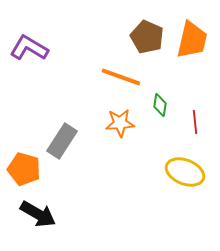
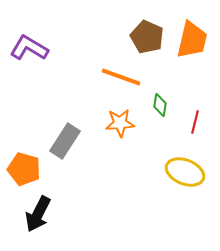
red line: rotated 20 degrees clockwise
gray rectangle: moved 3 px right
black arrow: rotated 87 degrees clockwise
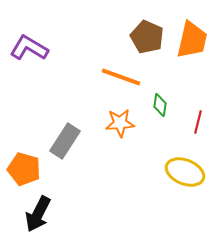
red line: moved 3 px right
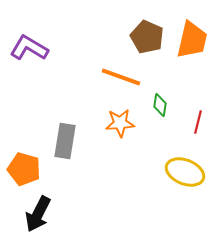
gray rectangle: rotated 24 degrees counterclockwise
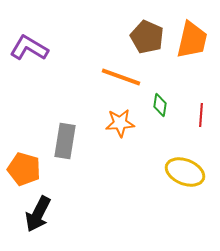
red line: moved 3 px right, 7 px up; rotated 10 degrees counterclockwise
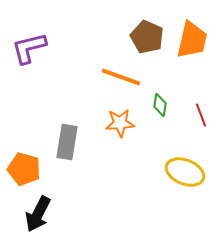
purple L-shape: rotated 45 degrees counterclockwise
red line: rotated 25 degrees counterclockwise
gray rectangle: moved 2 px right, 1 px down
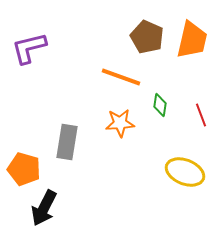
black arrow: moved 6 px right, 6 px up
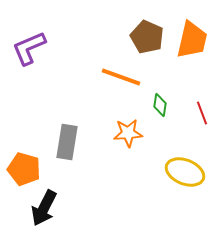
purple L-shape: rotated 9 degrees counterclockwise
red line: moved 1 px right, 2 px up
orange star: moved 8 px right, 10 px down
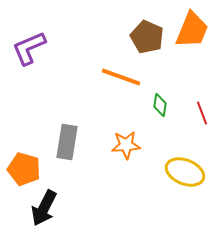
orange trapezoid: moved 10 px up; rotated 9 degrees clockwise
orange star: moved 2 px left, 12 px down
